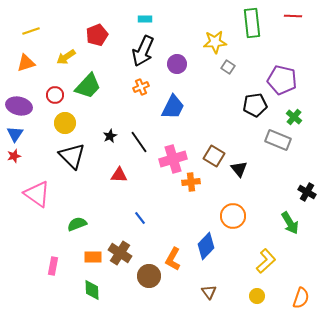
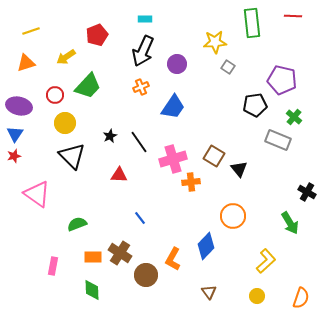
blue trapezoid at (173, 107): rotated 8 degrees clockwise
brown circle at (149, 276): moved 3 px left, 1 px up
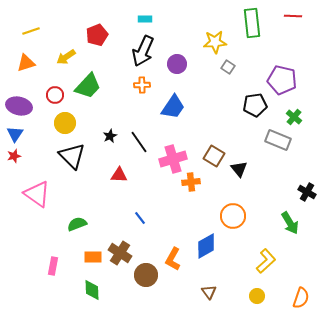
orange cross at (141, 87): moved 1 px right, 2 px up; rotated 21 degrees clockwise
blue diamond at (206, 246): rotated 16 degrees clockwise
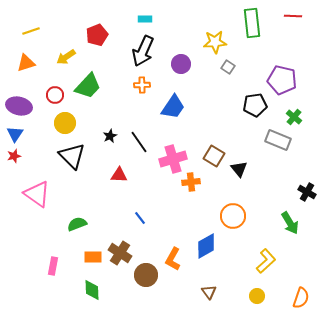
purple circle at (177, 64): moved 4 px right
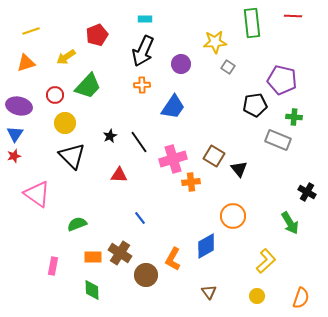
green cross at (294, 117): rotated 35 degrees counterclockwise
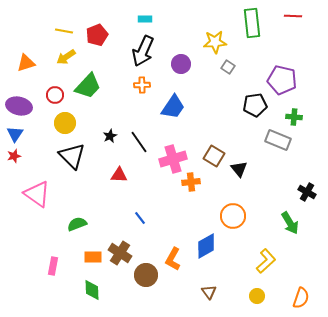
yellow line at (31, 31): moved 33 px right; rotated 30 degrees clockwise
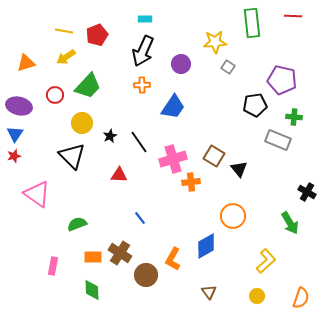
yellow circle at (65, 123): moved 17 px right
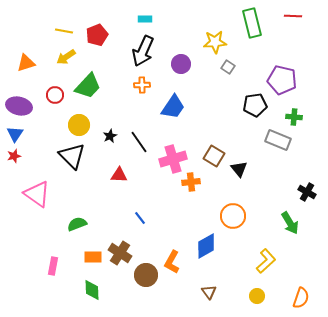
green rectangle at (252, 23): rotated 8 degrees counterclockwise
yellow circle at (82, 123): moved 3 px left, 2 px down
orange L-shape at (173, 259): moved 1 px left, 3 px down
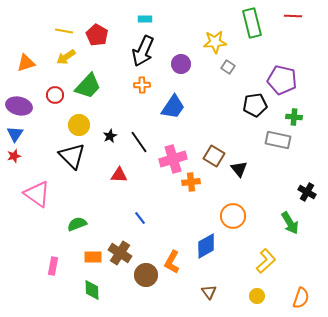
red pentagon at (97, 35): rotated 20 degrees counterclockwise
gray rectangle at (278, 140): rotated 10 degrees counterclockwise
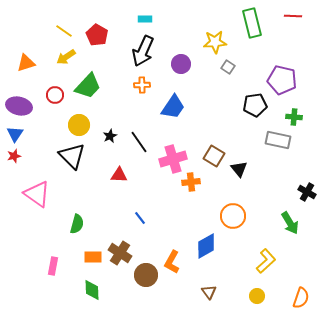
yellow line at (64, 31): rotated 24 degrees clockwise
green semicircle at (77, 224): rotated 126 degrees clockwise
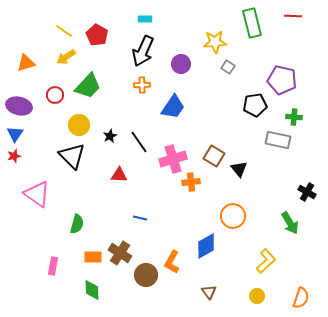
blue line at (140, 218): rotated 40 degrees counterclockwise
